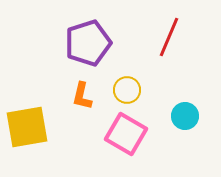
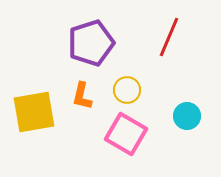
purple pentagon: moved 3 px right
cyan circle: moved 2 px right
yellow square: moved 7 px right, 15 px up
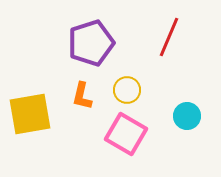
yellow square: moved 4 px left, 2 px down
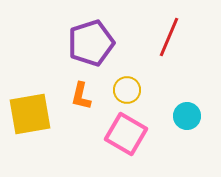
orange L-shape: moved 1 px left
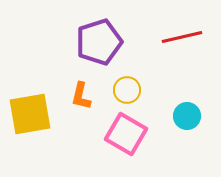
red line: moved 13 px right; rotated 54 degrees clockwise
purple pentagon: moved 8 px right, 1 px up
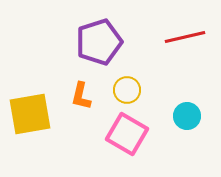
red line: moved 3 px right
pink square: moved 1 px right
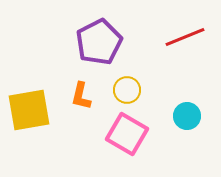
red line: rotated 9 degrees counterclockwise
purple pentagon: rotated 9 degrees counterclockwise
yellow square: moved 1 px left, 4 px up
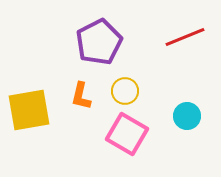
yellow circle: moved 2 px left, 1 px down
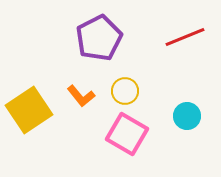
purple pentagon: moved 4 px up
orange L-shape: rotated 52 degrees counterclockwise
yellow square: rotated 24 degrees counterclockwise
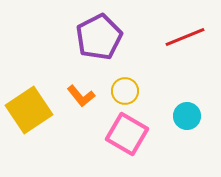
purple pentagon: moved 1 px up
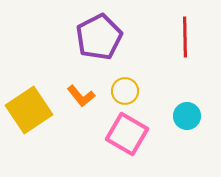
red line: rotated 69 degrees counterclockwise
